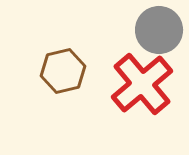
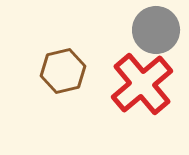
gray circle: moved 3 px left
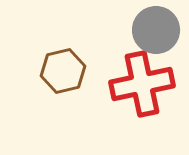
red cross: rotated 28 degrees clockwise
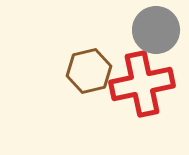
brown hexagon: moved 26 px right
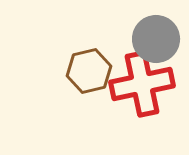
gray circle: moved 9 px down
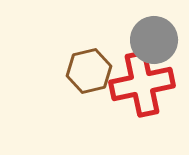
gray circle: moved 2 px left, 1 px down
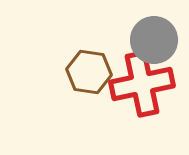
brown hexagon: moved 1 px down; rotated 21 degrees clockwise
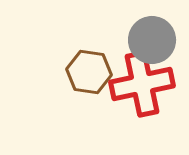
gray circle: moved 2 px left
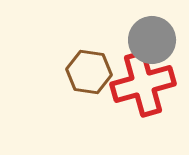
red cross: moved 1 px right; rotated 4 degrees counterclockwise
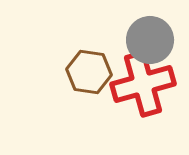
gray circle: moved 2 px left
